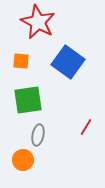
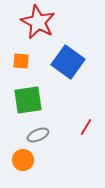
gray ellipse: rotated 55 degrees clockwise
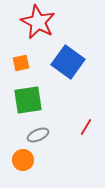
orange square: moved 2 px down; rotated 18 degrees counterclockwise
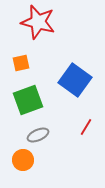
red star: rotated 12 degrees counterclockwise
blue square: moved 7 px right, 18 px down
green square: rotated 12 degrees counterclockwise
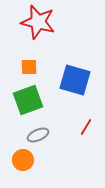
orange square: moved 8 px right, 4 px down; rotated 12 degrees clockwise
blue square: rotated 20 degrees counterclockwise
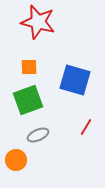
orange circle: moved 7 px left
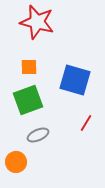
red star: moved 1 px left
red line: moved 4 px up
orange circle: moved 2 px down
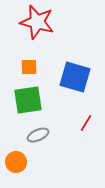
blue square: moved 3 px up
green square: rotated 12 degrees clockwise
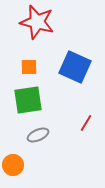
blue square: moved 10 px up; rotated 8 degrees clockwise
orange circle: moved 3 px left, 3 px down
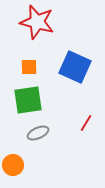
gray ellipse: moved 2 px up
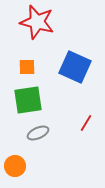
orange square: moved 2 px left
orange circle: moved 2 px right, 1 px down
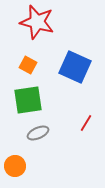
orange square: moved 1 px right, 2 px up; rotated 30 degrees clockwise
